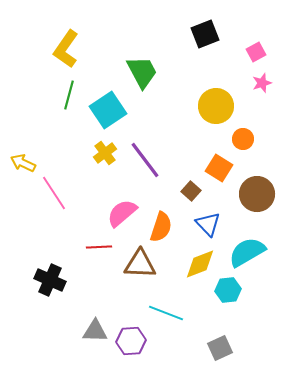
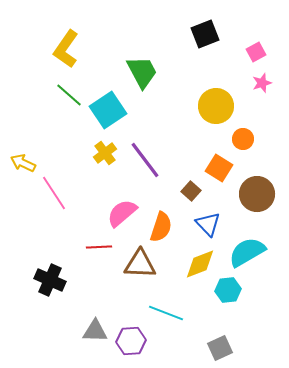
green line: rotated 64 degrees counterclockwise
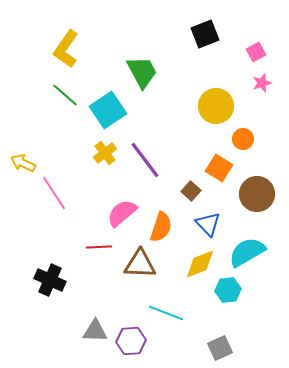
green line: moved 4 px left
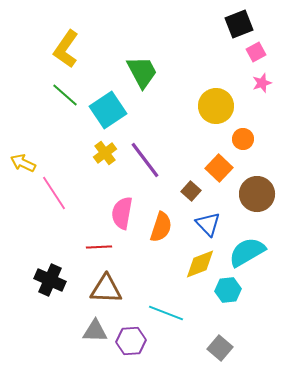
black square: moved 34 px right, 10 px up
orange square: rotated 12 degrees clockwise
pink semicircle: rotated 40 degrees counterclockwise
brown triangle: moved 34 px left, 25 px down
gray square: rotated 25 degrees counterclockwise
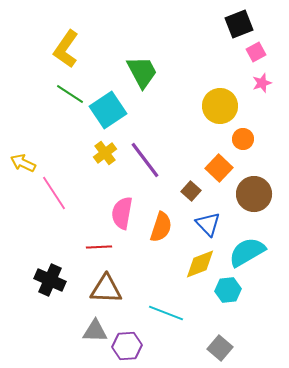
green line: moved 5 px right, 1 px up; rotated 8 degrees counterclockwise
yellow circle: moved 4 px right
brown circle: moved 3 px left
purple hexagon: moved 4 px left, 5 px down
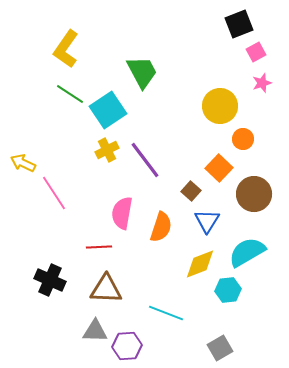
yellow cross: moved 2 px right, 3 px up; rotated 10 degrees clockwise
blue triangle: moved 1 px left, 3 px up; rotated 16 degrees clockwise
gray square: rotated 20 degrees clockwise
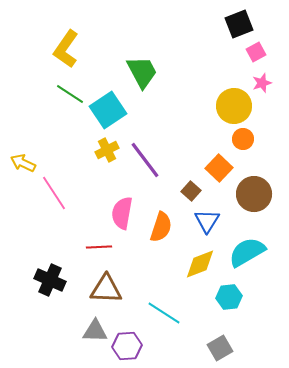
yellow circle: moved 14 px right
cyan hexagon: moved 1 px right, 7 px down
cyan line: moved 2 px left; rotated 12 degrees clockwise
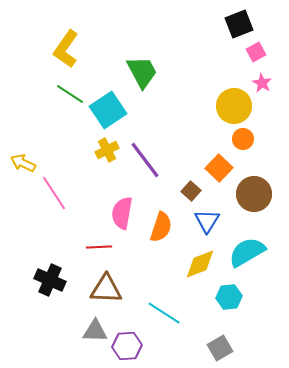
pink star: rotated 24 degrees counterclockwise
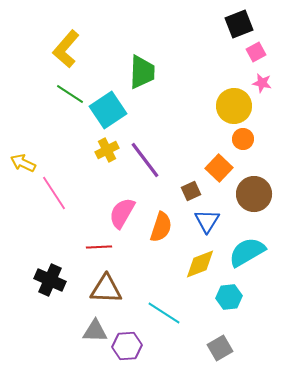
yellow L-shape: rotated 6 degrees clockwise
green trapezoid: rotated 30 degrees clockwise
pink star: rotated 18 degrees counterclockwise
brown square: rotated 24 degrees clockwise
pink semicircle: rotated 20 degrees clockwise
